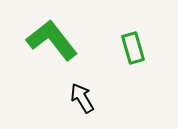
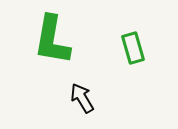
green L-shape: rotated 132 degrees counterclockwise
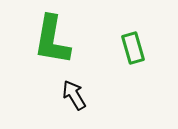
black arrow: moved 8 px left, 3 px up
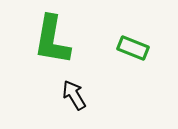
green rectangle: rotated 52 degrees counterclockwise
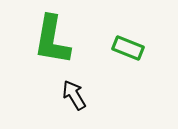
green rectangle: moved 5 px left
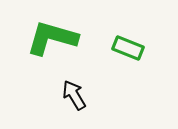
green L-shape: moved 2 px up; rotated 96 degrees clockwise
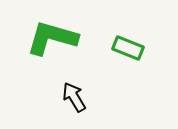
black arrow: moved 2 px down
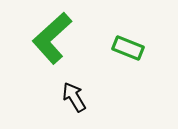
green L-shape: rotated 58 degrees counterclockwise
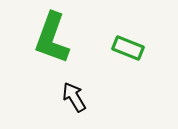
green L-shape: rotated 28 degrees counterclockwise
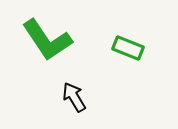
green L-shape: moved 5 px left, 2 px down; rotated 54 degrees counterclockwise
